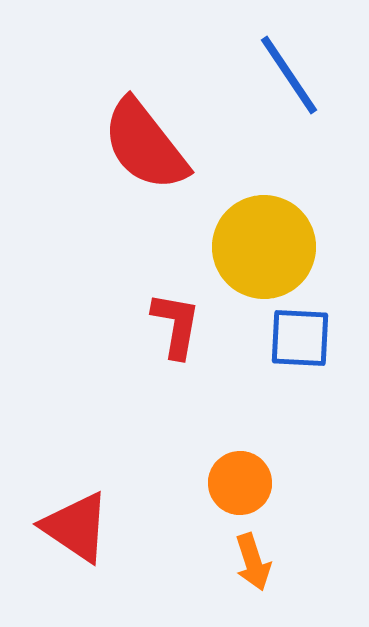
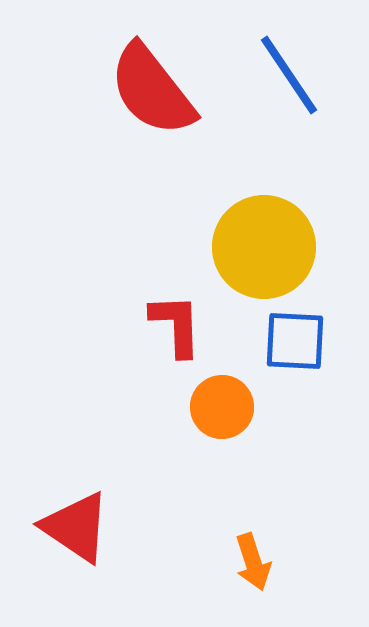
red semicircle: moved 7 px right, 55 px up
red L-shape: rotated 12 degrees counterclockwise
blue square: moved 5 px left, 3 px down
orange circle: moved 18 px left, 76 px up
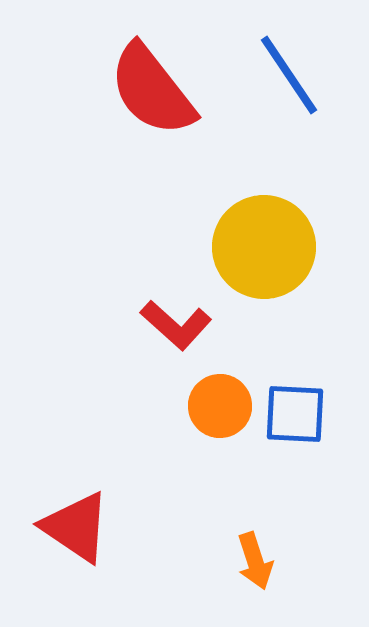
red L-shape: rotated 134 degrees clockwise
blue square: moved 73 px down
orange circle: moved 2 px left, 1 px up
orange arrow: moved 2 px right, 1 px up
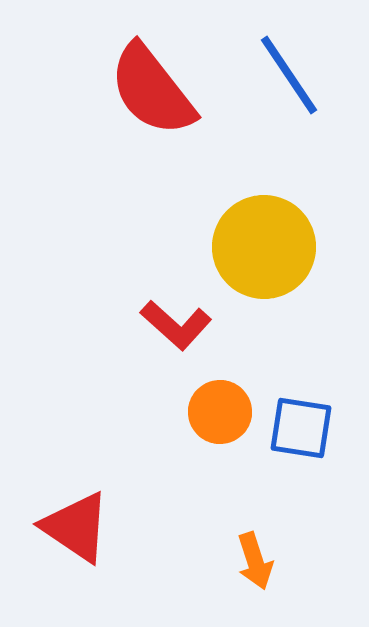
orange circle: moved 6 px down
blue square: moved 6 px right, 14 px down; rotated 6 degrees clockwise
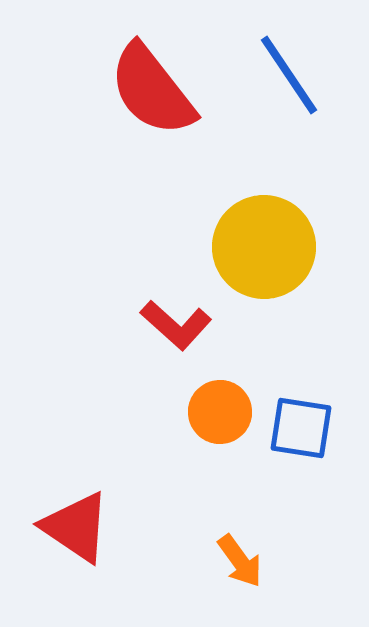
orange arrow: moved 15 px left; rotated 18 degrees counterclockwise
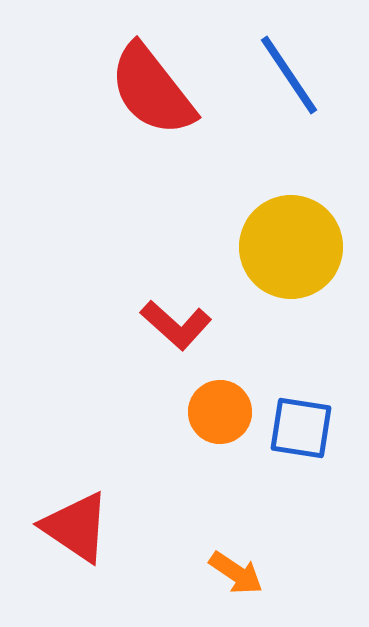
yellow circle: moved 27 px right
orange arrow: moved 4 px left, 12 px down; rotated 20 degrees counterclockwise
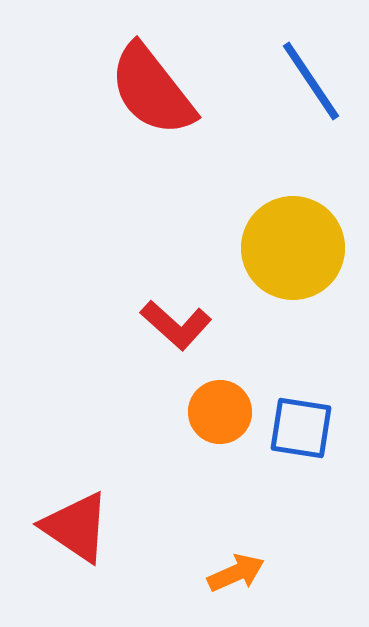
blue line: moved 22 px right, 6 px down
yellow circle: moved 2 px right, 1 px down
orange arrow: rotated 58 degrees counterclockwise
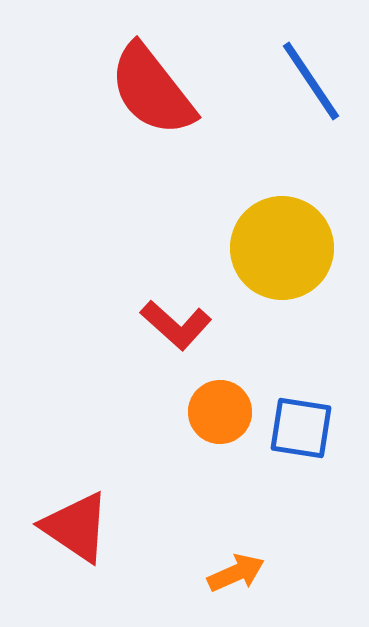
yellow circle: moved 11 px left
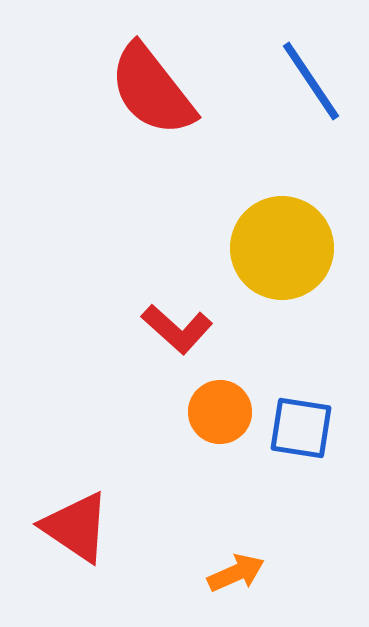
red L-shape: moved 1 px right, 4 px down
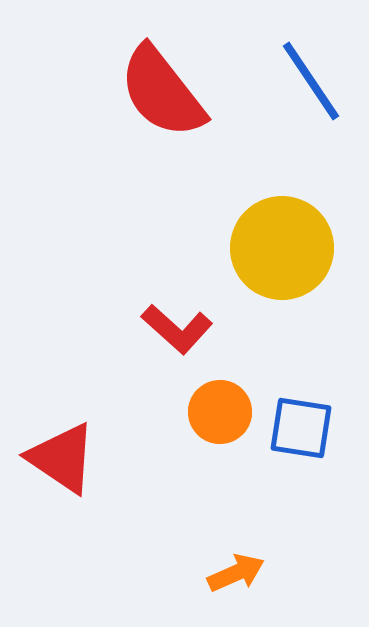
red semicircle: moved 10 px right, 2 px down
red triangle: moved 14 px left, 69 px up
